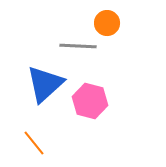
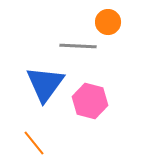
orange circle: moved 1 px right, 1 px up
blue triangle: rotated 12 degrees counterclockwise
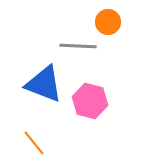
blue triangle: moved 1 px left; rotated 45 degrees counterclockwise
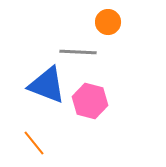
gray line: moved 6 px down
blue triangle: moved 3 px right, 1 px down
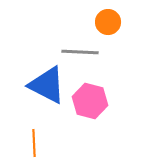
gray line: moved 2 px right
blue triangle: rotated 6 degrees clockwise
orange line: rotated 36 degrees clockwise
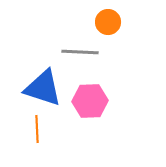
blue triangle: moved 4 px left, 3 px down; rotated 9 degrees counterclockwise
pink hexagon: rotated 16 degrees counterclockwise
orange line: moved 3 px right, 14 px up
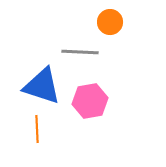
orange circle: moved 2 px right
blue triangle: moved 1 px left, 2 px up
pink hexagon: rotated 8 degrees counterclockwise
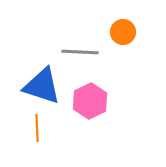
orange circle: moved 13 px right, 10 px down
pink hexagon: rotated 16 degrees counterclockwise
orange line: moved 1 px up
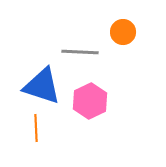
orange line: moved 1 px left
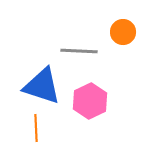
gray line: moved 1 px left, 1 px up
